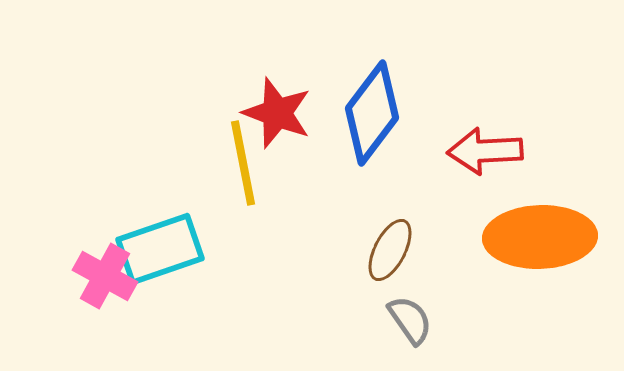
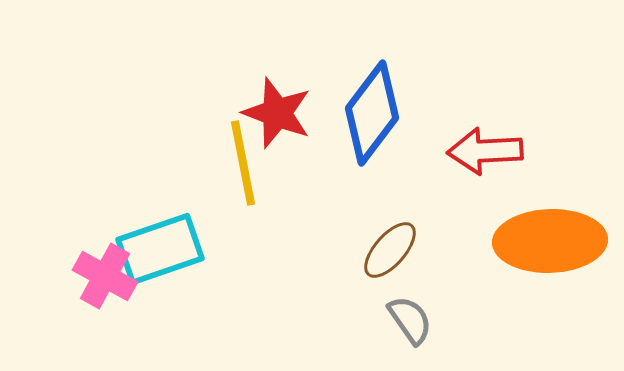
orange ellipse: moved 10 px right, 4 px down
brown ellipse: rotated 14 degrees clockwise
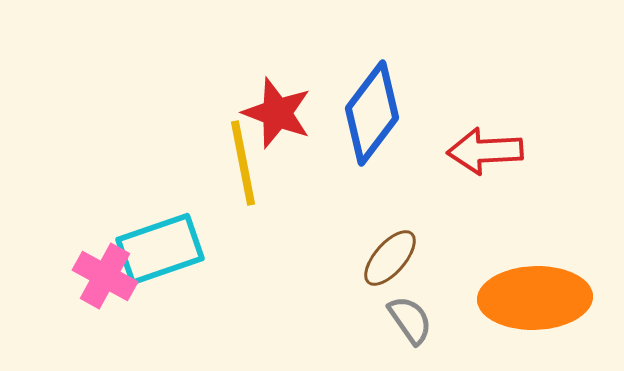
orange ellipse: moved 15 px left, 57 px down
brown ellipse: moved 8 px down
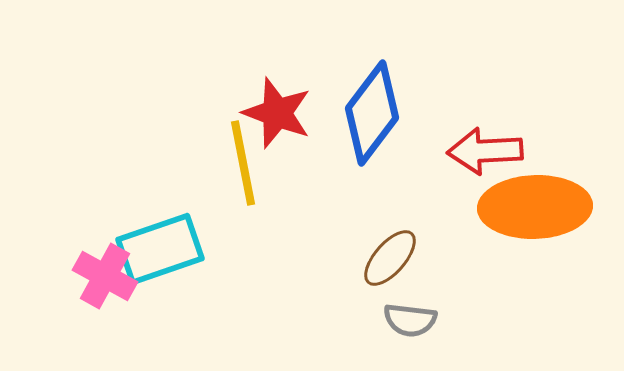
orange ellipse: moved 91 px up
gray semicircle: rotated 132 degrees clockwise
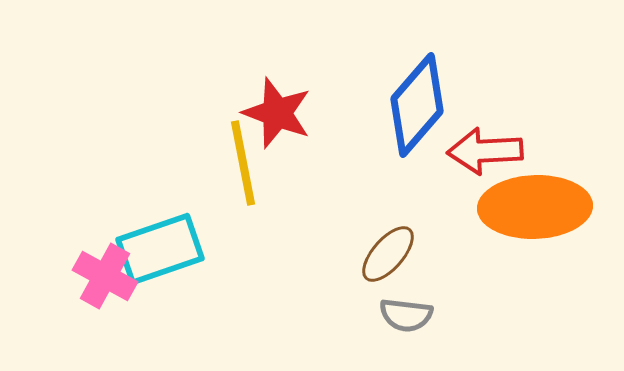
blue diamond: moved 45 px right, 8 px up; rotated 4 degrees clockwise
brown ellipse: moved 2 px left, 4 px up
gray semicircle: moved 4 px left, 5 px up
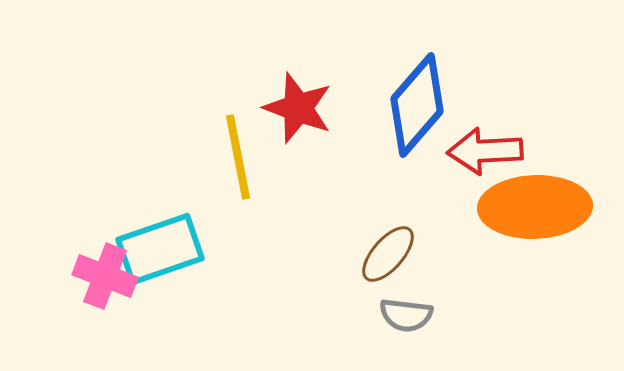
red star: moved 21 px right, 5 px up
yellow line: moved 5 px left, 6 px up
pink cross: rotated 8 degrees counterclockwise
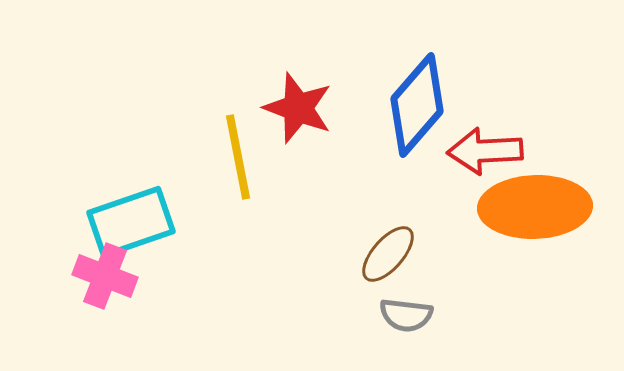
cyan rectangle: moved 29 px left, 27 px up
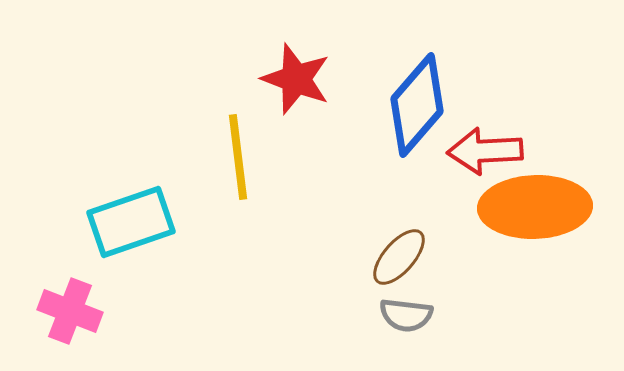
red star: moved 2 px left, 29 px up
yellow line: rotated 4 degrees clockwise
brown ellipse: moved 11 px right, 3 px down
pink cross: moved 35 px left, 35 px down
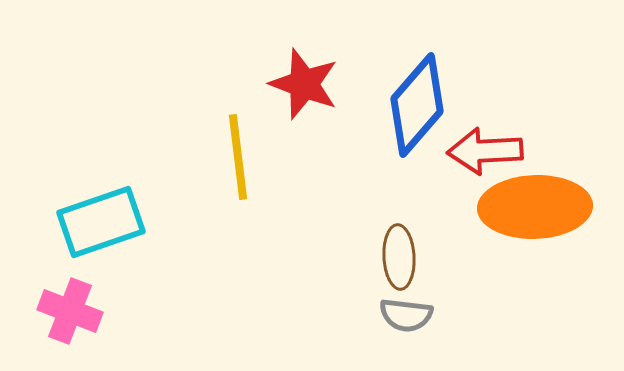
red star: moved 8 px right, 5 px down
cyan rectangle: moved 30 px left
brown ellipse: rotated 44 degrees counterclockwise
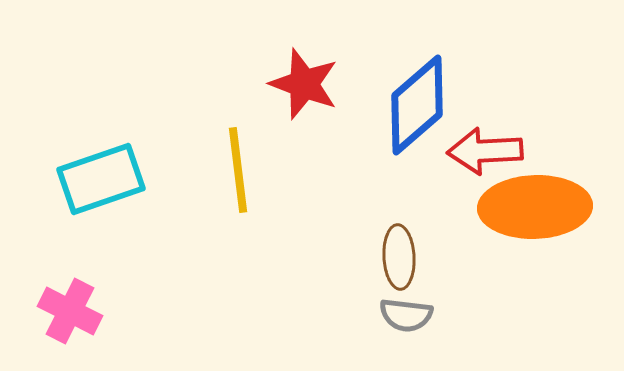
blue diamond: rotated 8 degrees clockwise
yellow line: moved 13 px down
cyan rectangle: moved 43 px up
pink cross: rotated 6 degrees clockwise
